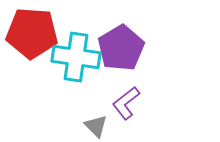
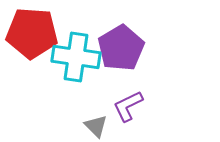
purple L-shape: moved 2 px right, 3 px down; rotated 12 degrees clockwise
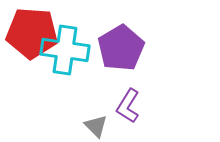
cyan cross: moved 11 px left, 7 px up
purple L-shape: rotated 32 degrees counterclockwise
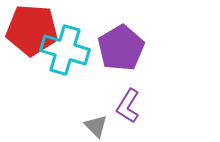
red pentagon: moved 3 px up
cyan cross: rotated 9 degrees clockwise
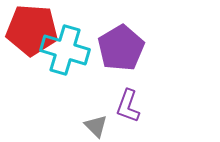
purple L-shape: rotated 12 degrees counterclockwise
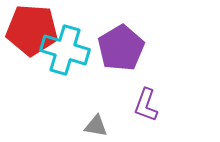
purple L-shape: moved 18 px right, 1 px up
gray triangle: rotated 35 degrees counterclockwise
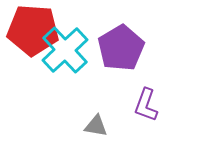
red pentagon: moved 1 px right
cyan cross: rotated 30 degrees clockwise
